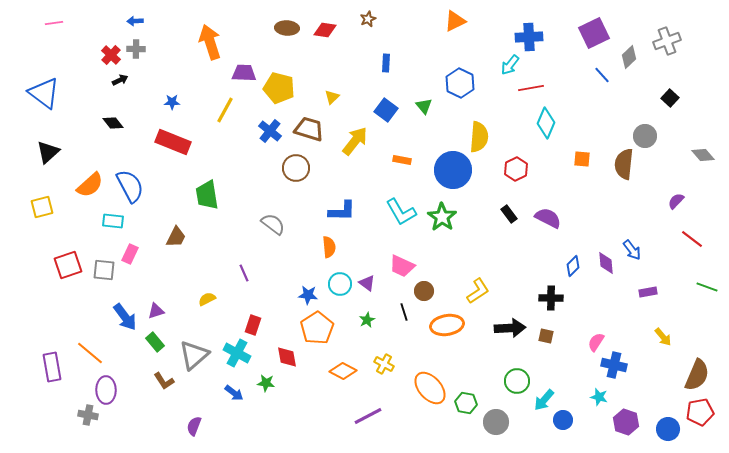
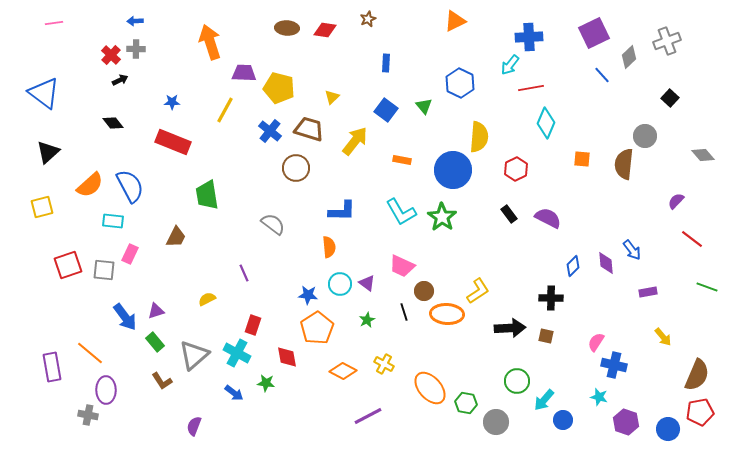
orange ellipse at (447, 325): moved 11 px up; rotated 12 degrees clockwise
brown L-shape at (164, 381): moved 2 px left
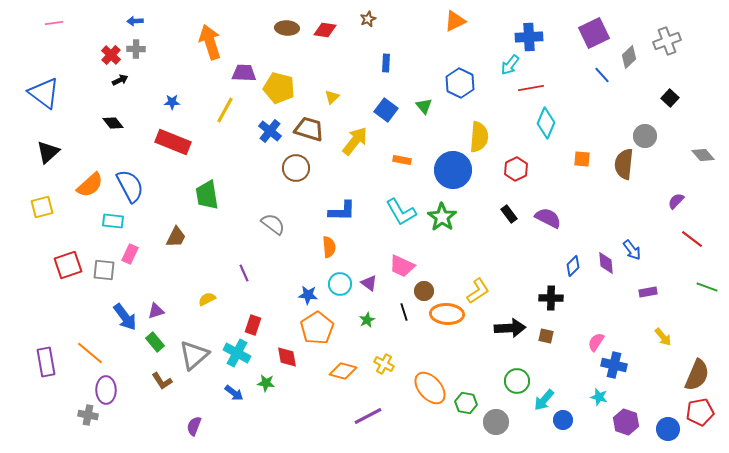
purple triangle at (367, 283): moved 2 px right
purple rectangle at (52, 367): moved 6 px left, 5 px up
orange diamond at (343, 371): rotated 12 degrees counterclockwise
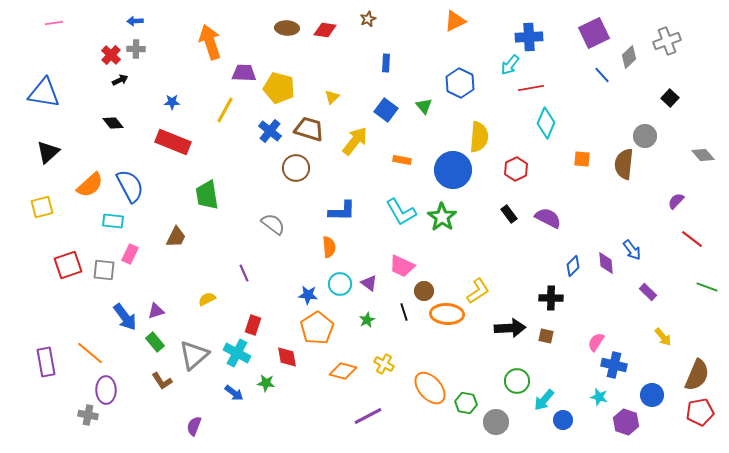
blue triangle at (44, 93): rotated 28 degrees counterclockwise
purple rectangle at (648, 292): rotated 54 degrees clockwise
blue circle at (668, 429): moved 16 px left, 34 px up
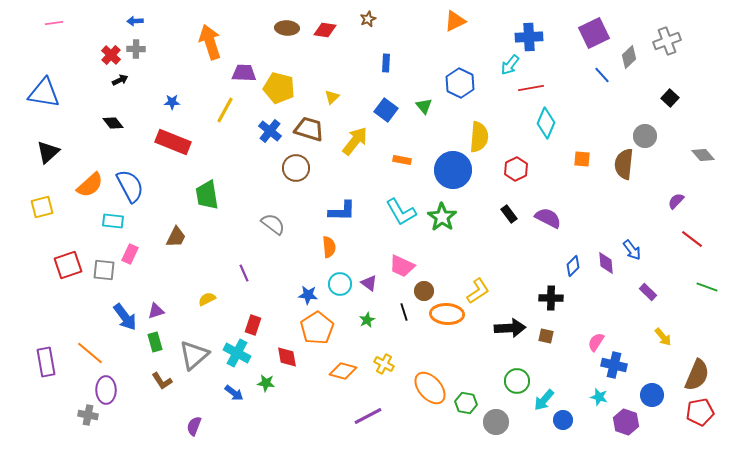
green rectangle at (155, 342): rotated 24 degrees clockwise
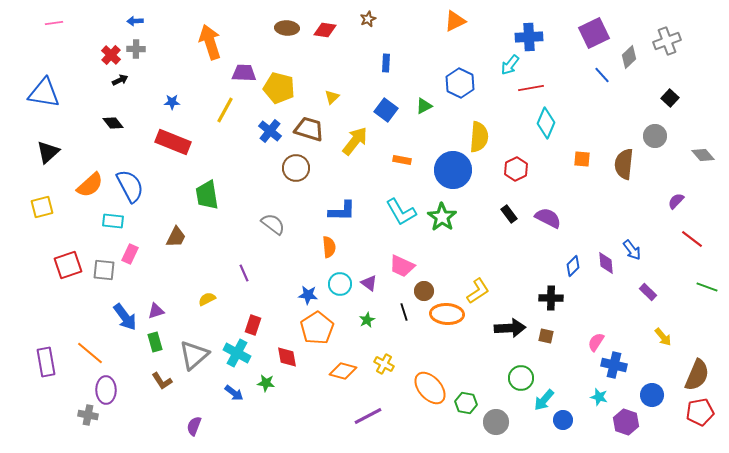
green triangle at (424, 106): rotated 42 degrees clockwise
gray circle at (645, 136): moved 10 px right
green circle at (517, 381): moved 4 px right, 3 px up
